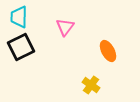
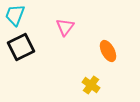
cyan trapezoid: moved 4 px left, 2 px up; rotated 20 degrees clockwise
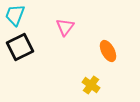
black square: moved 1 px left
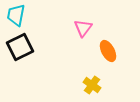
cyan trapezoid: moved 1 px right; rotated 10 degrees counterclockwise
pink triangle: moved 18 px right, 1 px down
yellow cross: moved 1 px right
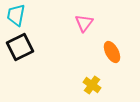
pink triangle: moved 1 px right, 5 px up
orange ellipse: moved 4 px right, 1 px down
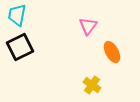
cyan trapezoid: moved 1 px right
pink triangle: moved 4 px right, 3 px down
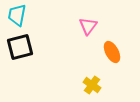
black square: rotated 12 degrees clockwise
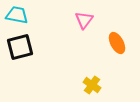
cyan trapezoid: rotated 90 degrees clockwise
pink triangle: moved 4 px left, 6 px up
orange ellipse: moved 5 px right, 9 px up
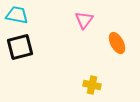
yellow cross: rotated 24 degrees counterclockwise
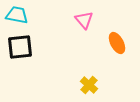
pink triangle: rotated 18 degrees counterclockwise
black square: rotated 8 degrees clockwise
yellow cross: moved 3 px left; rotated 30 degrees clockwise
